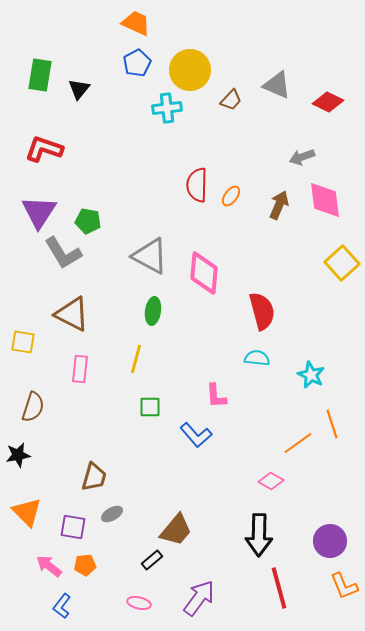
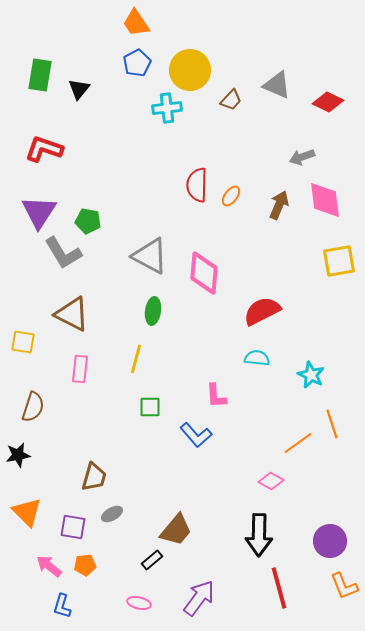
orange trapezoid at (136, 23): rotated 148 degrees counterclockwise
yellow square at (342, 263): moved 3 px left, 2 px up; rotated 32 degrees clockwise
red semicircle at (262, 311): rotated 102 degrees counterclockwise
blue L-shape at (62, 606): rotated 20 degrees counterclockwise
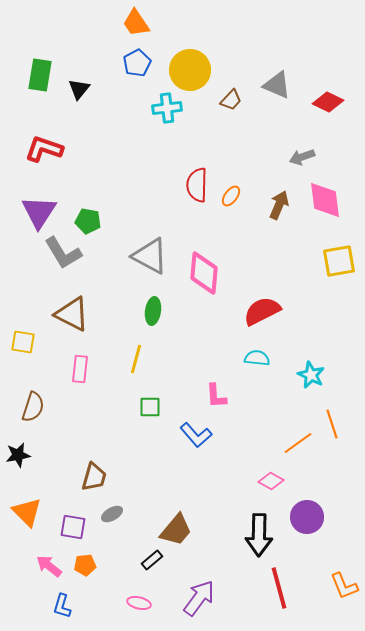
purple circle at (330, 541): moved 23 px left, 24 px up
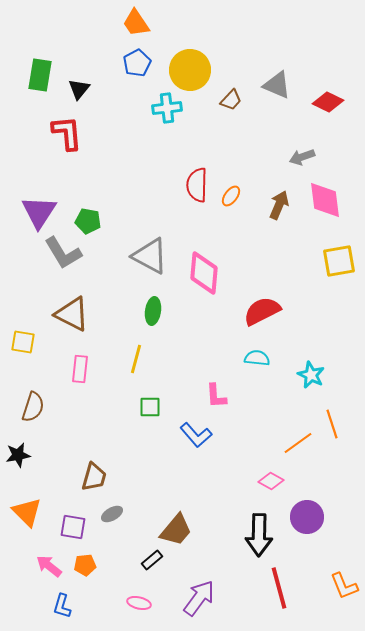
red L-shape at (44, 149): moved 23 px right, 16 px up; rotated 66 degrees clockwise
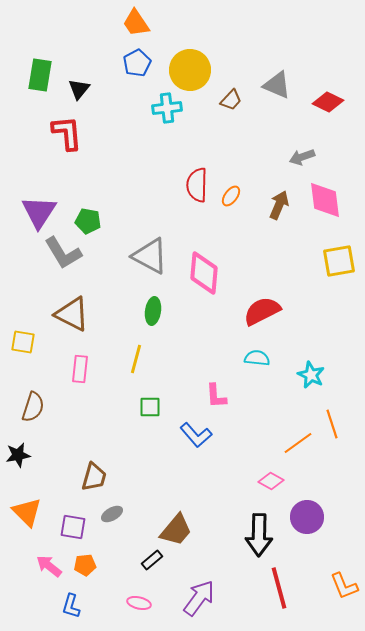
blue L-shape at (62, 606): moved 9 px right
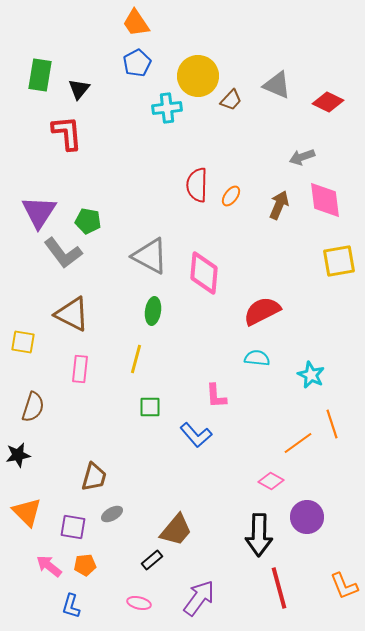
yellow circle at (190, 70): moved 8 px right, 6 px down
gray L-shape at (63, 253): rotated 6 degrees counterclockwise
